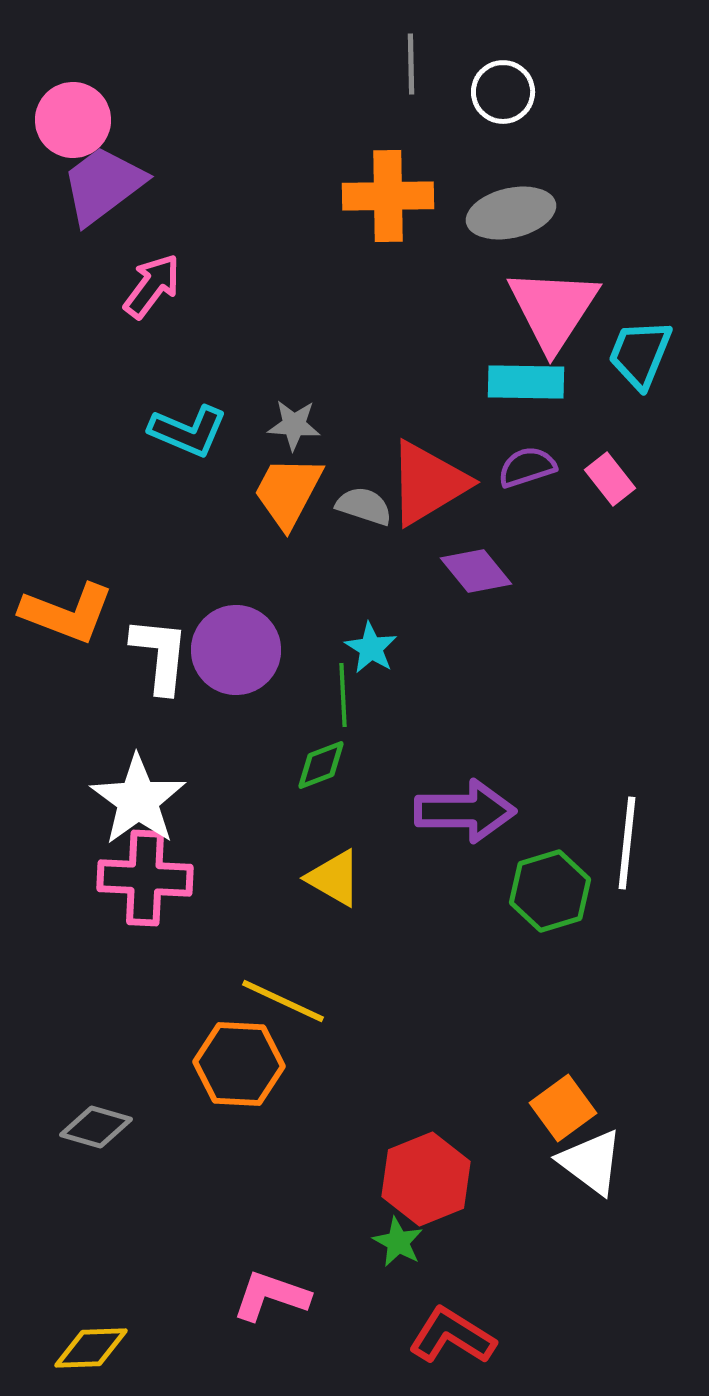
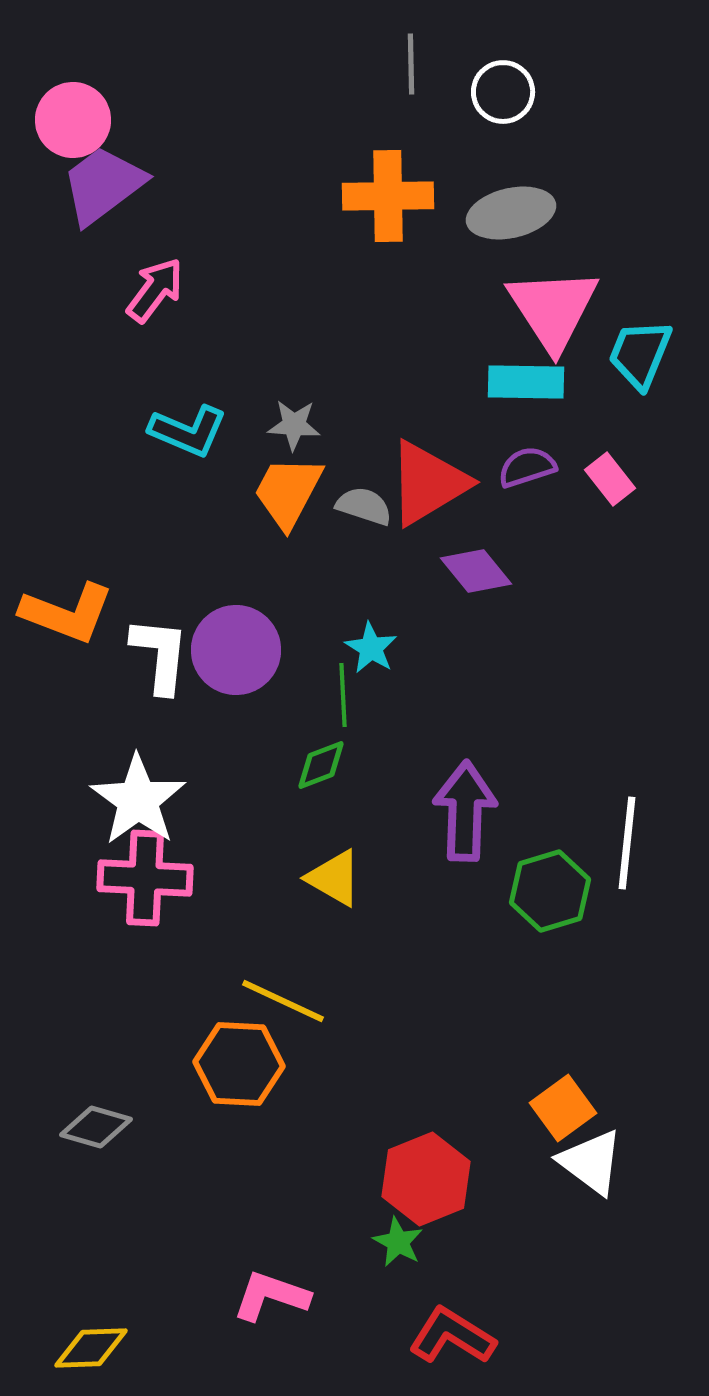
pink arrow: moved 3 px right, 4 px down
pink triangle: rotated 6 degrees counterclockwise
purple arrow: rotated 88 degrees counterclockwise
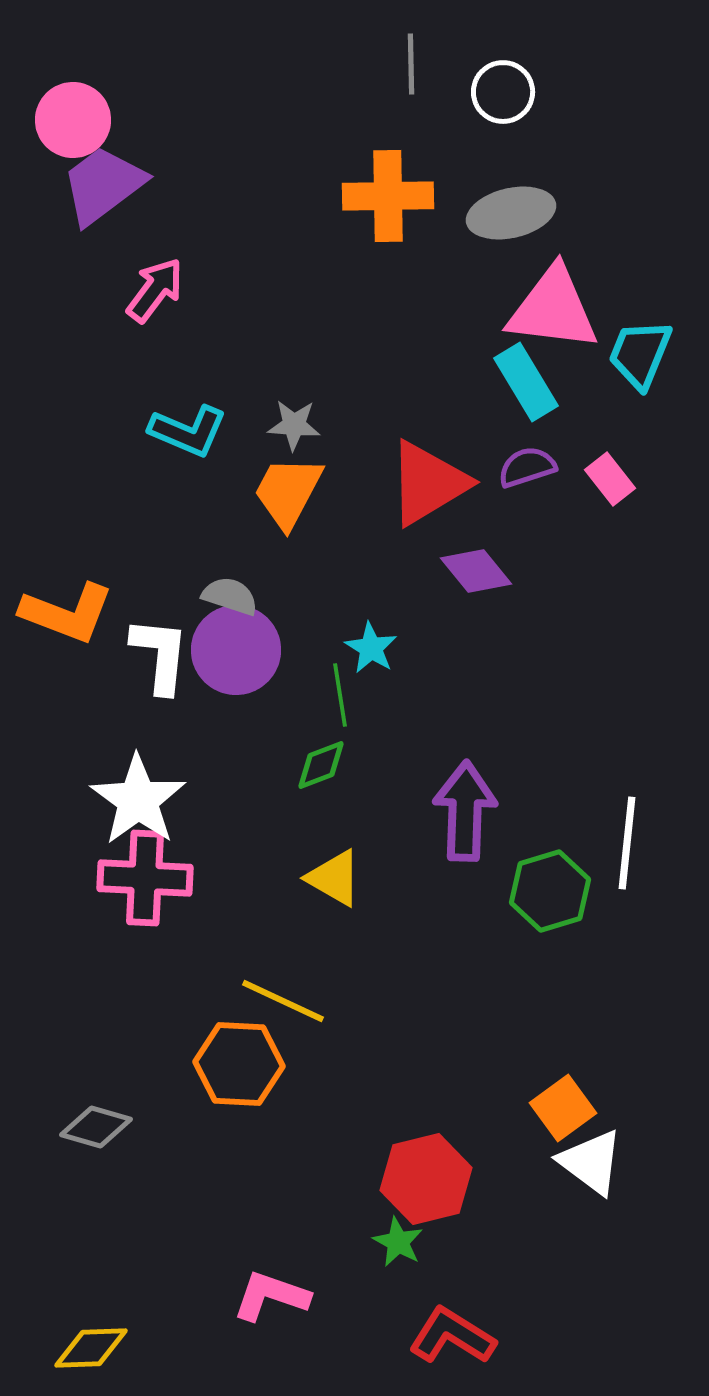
pink triangle: rotated 50 degrees counterclockwise
cyan rectangle: rotated 58 degrees clockwise
gray semicircle: moved 134 px left, 90 px down
green line: moved 3 px left; rotated 6 degrees counterclockwise
red hexagon: rotated 8 degrees clockwise
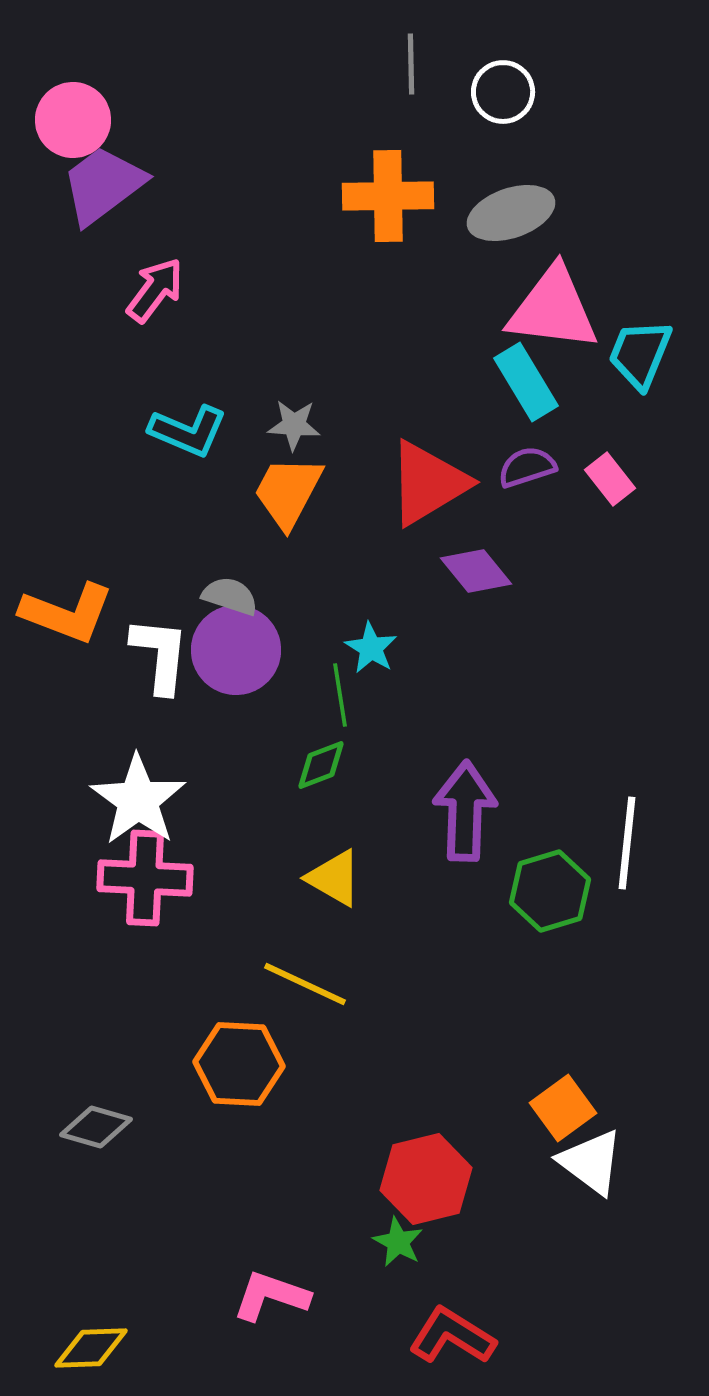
gray ellipse: rotated 6 degrees counterclockwise
yellow line: moved 22 px right, 17 px up
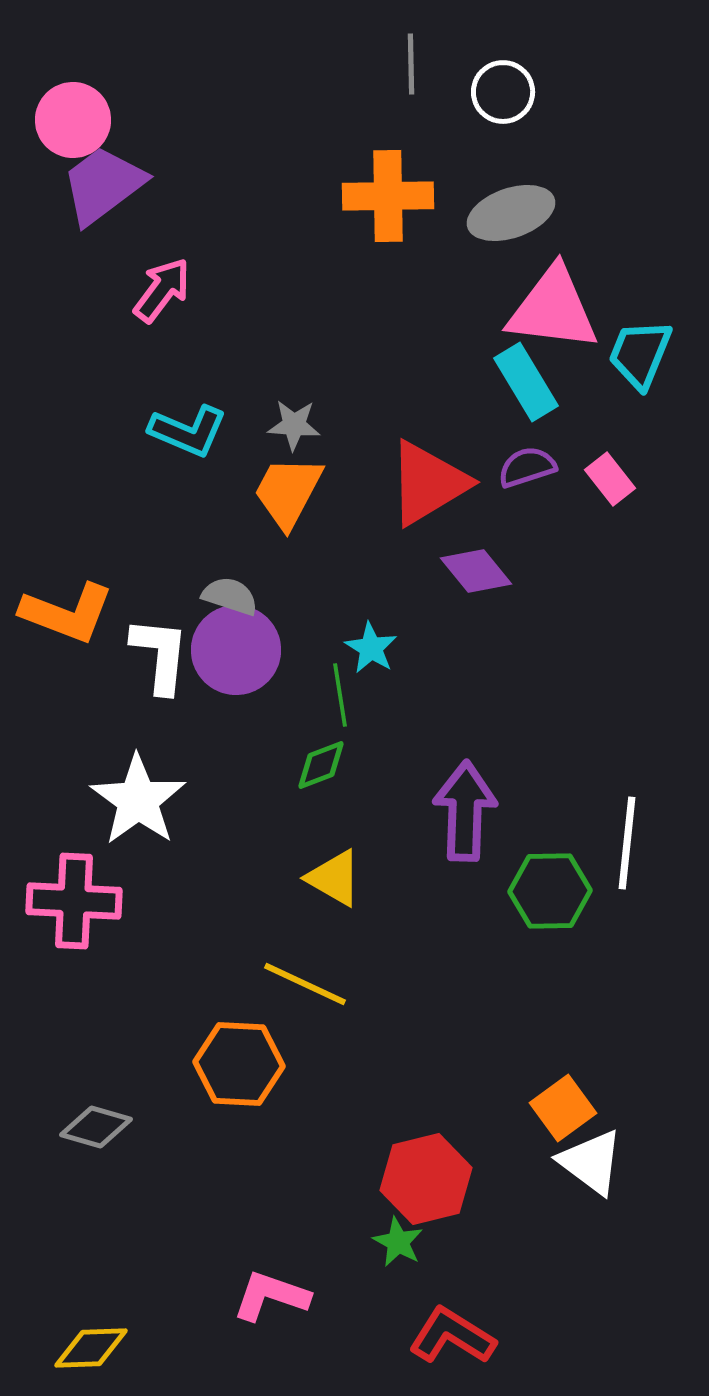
pink arrow: moved 7 px right
pink cross: moved 71 px left, 23 px down
green hexagon: rotated 16 degrees clockwise
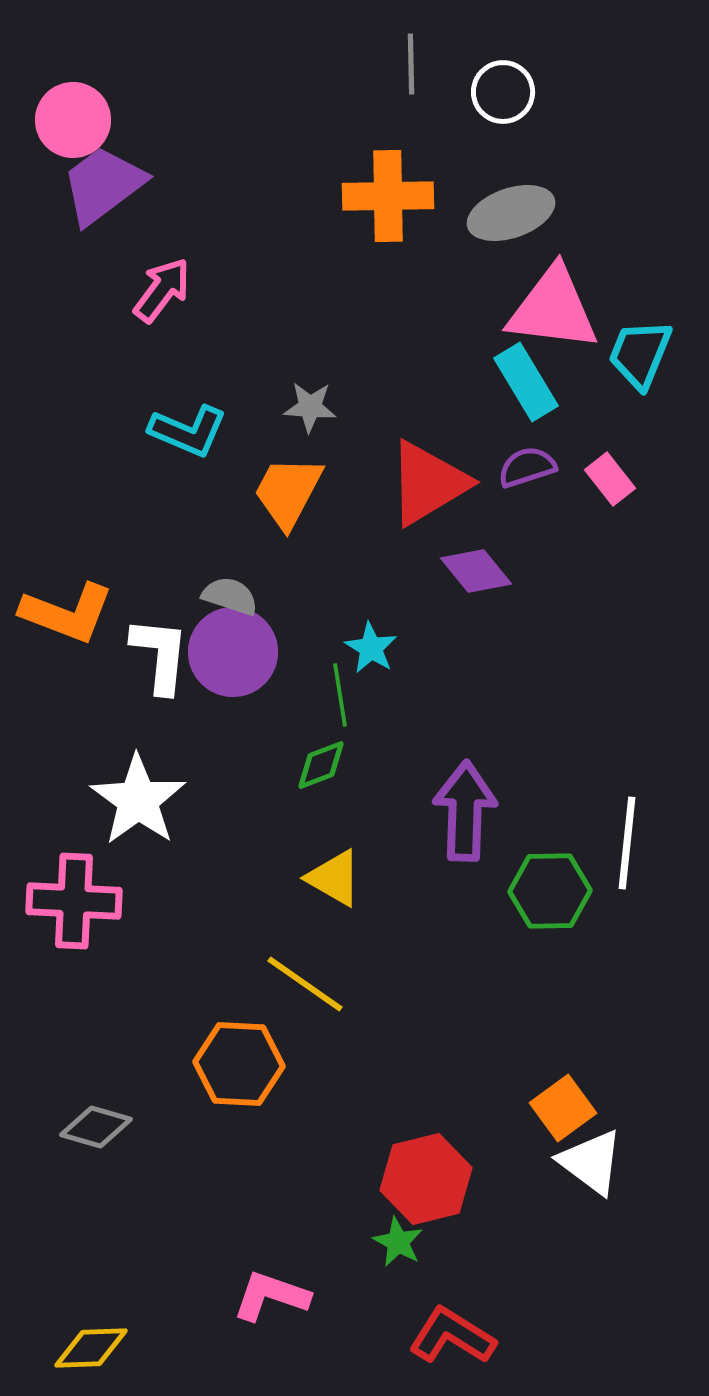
gray star: moved 16 px right, 18 px up
purple circle: moved 3 px left, 2 px down
yellow line: rotated 10 degrees clockwise
